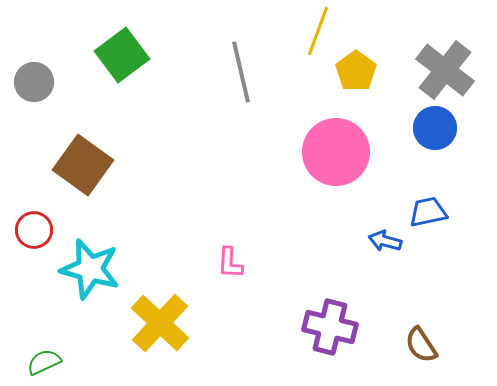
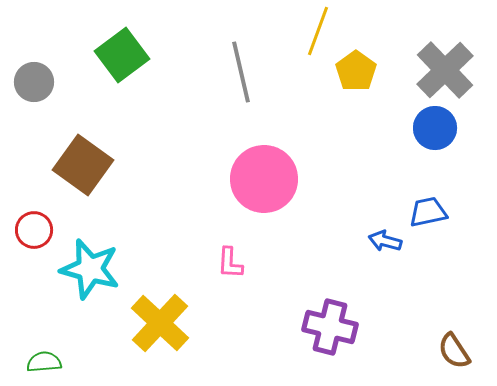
gray cross: rotated 8 degrees clockwise
pink circle: moved 72 px left, 27 px down
brown semicircle: moved 33 px right, 6 px down
green semicircle: rotated 20 degrees clockwise
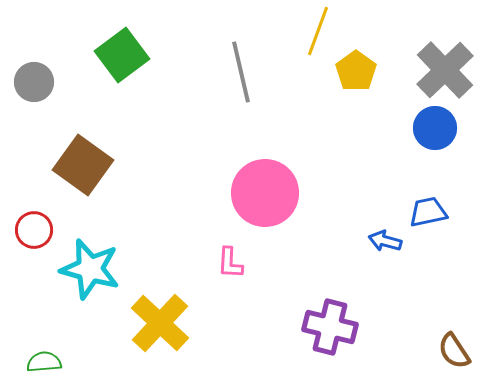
pink circle: moved 1 px right, 14 px down
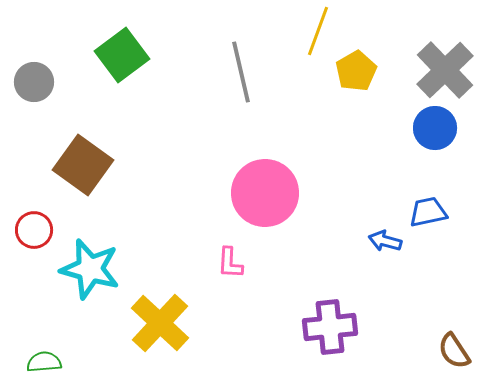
yellow pentagon: rotated 6 degrees clockwise
purple cross: rotated 20 degrees counterclockwise
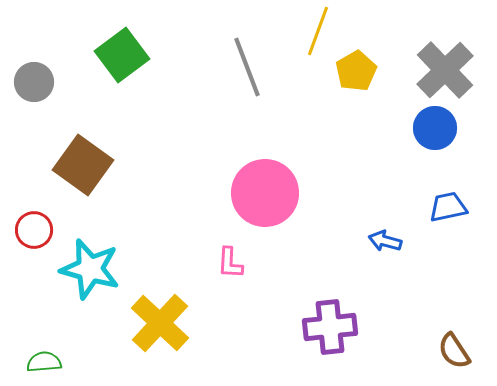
gray line: moved 6 px right, 5 px up; rotated 8 degrees counterclockwise
blue trapezoid: moved 20 px right, 5 px up
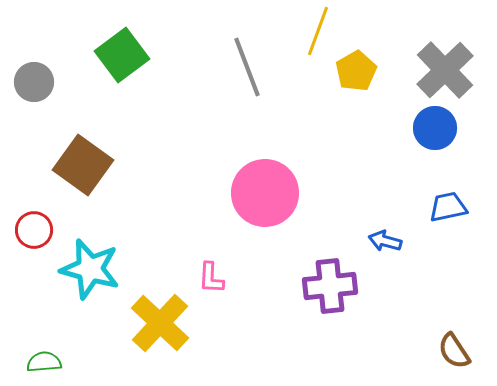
pink L-shape: moved 19 px left, 15 px down
purple cross: moved 41 px up
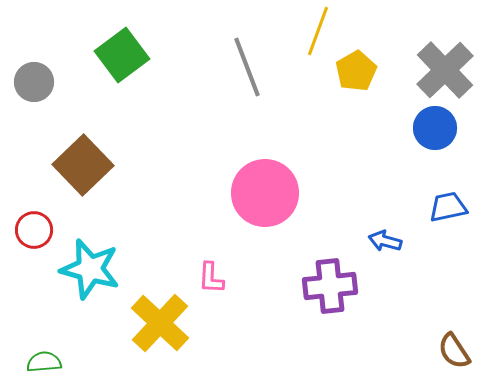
brown square: rotated 10 degrees clockwise
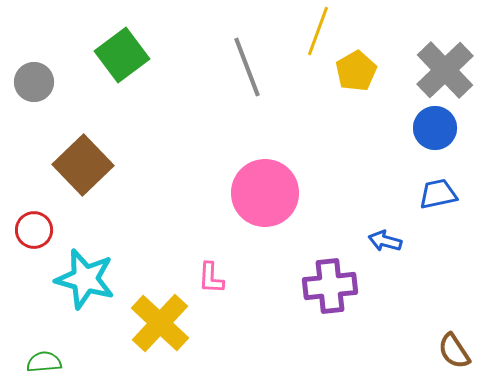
blue trapezoid: moved 10 px left, 13 px up
cyan star: moved 5 px left, 10 px down
